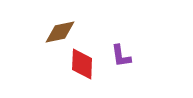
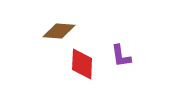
brown diamond: moved 1 px left, 1 px up; rotated 16 degrees clockwise
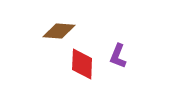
purple L-shape: moved 3 px left; rotated 30 degrees clockwise
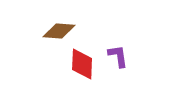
purple L-shape: rotated 150 degrees clockwise
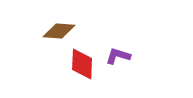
purple L-shape: rotated 65 degrees counterclockwise
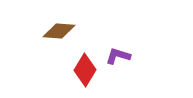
red diamond: moved 3 px right, 6 px down; rotated 28 degrees clockwise
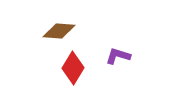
red diamond: moved 12 px left, 2 px up
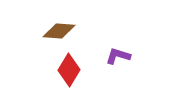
red diamond: moved 4 px left, 2 px down
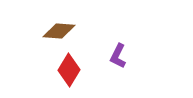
purple L-shape: rotated 80 degrees counterclockwise
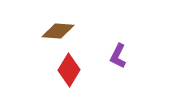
brown diamond: moved 1 px left
